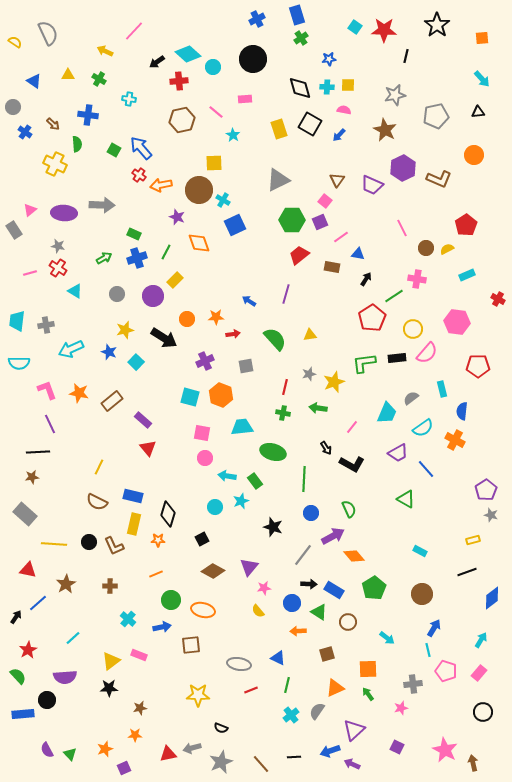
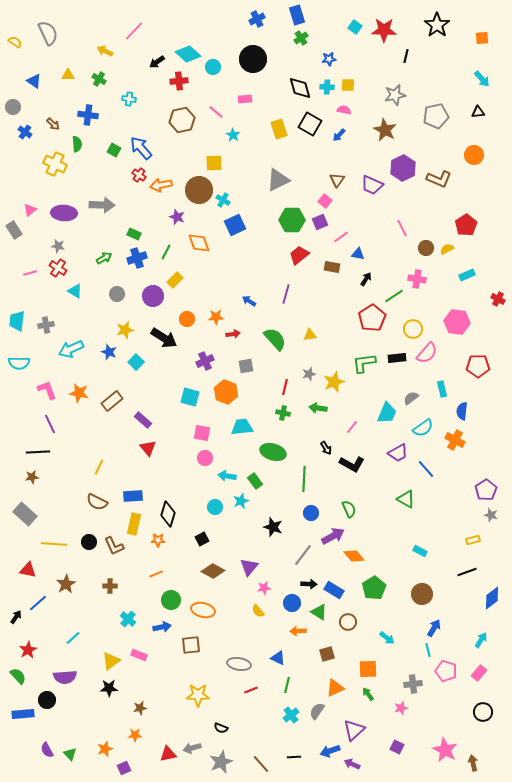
orange hexagon at (221, 395): moved 5 px right, 3 px up
blue rectangle at (133, 496): rotated 18 degrees counterclockwise
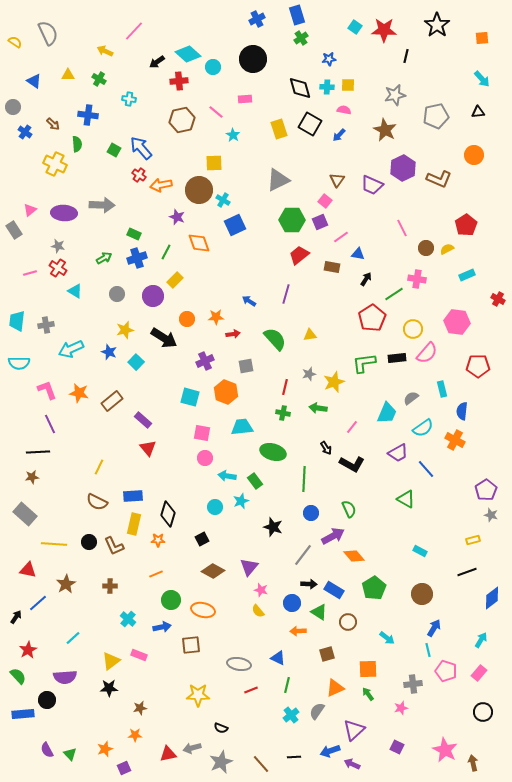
green line at (394, 296): moved 2 px up
pink star at (264, 588): moved 3 px left, 2 px down; rotated 24 degrees clockwise
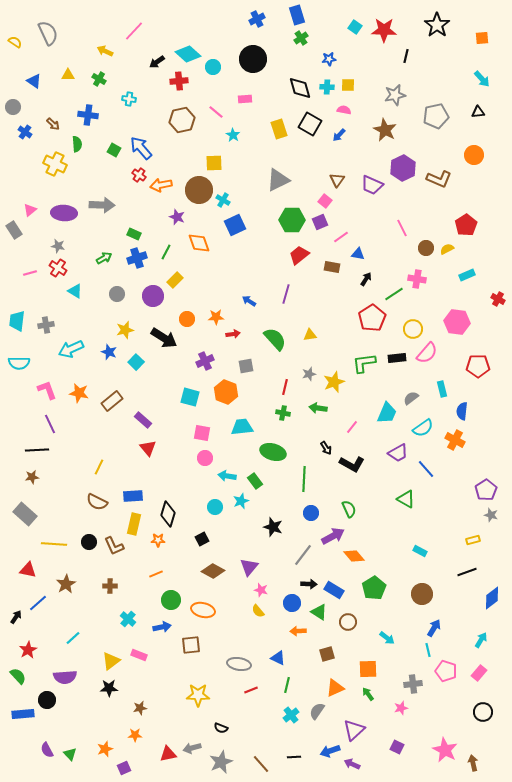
black line at (38, 452): moved 1 px left, 2 px up
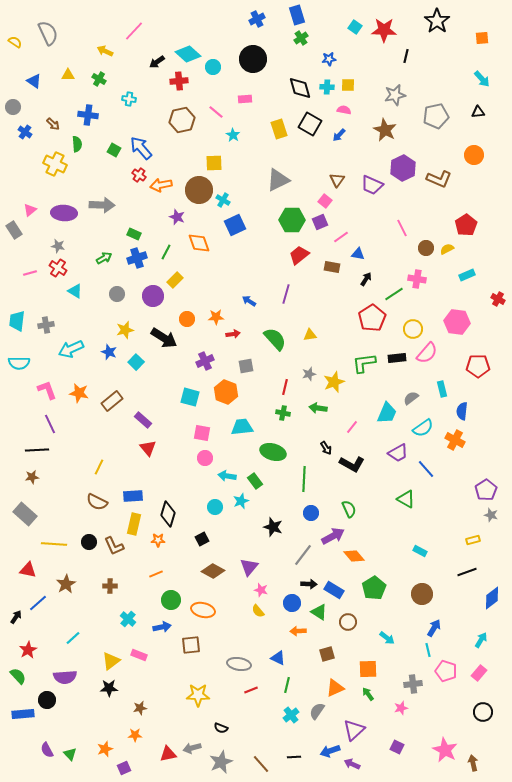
black star at (437, 25): moved 4 px up
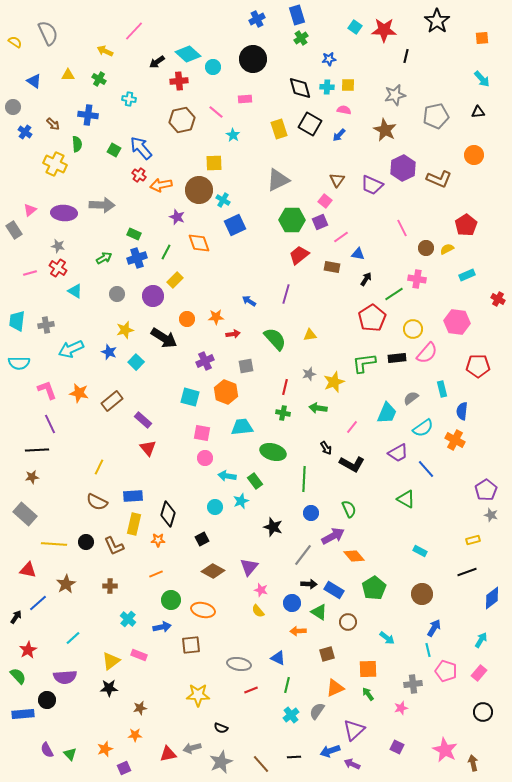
black circle at (89, 542): moved 3 px left
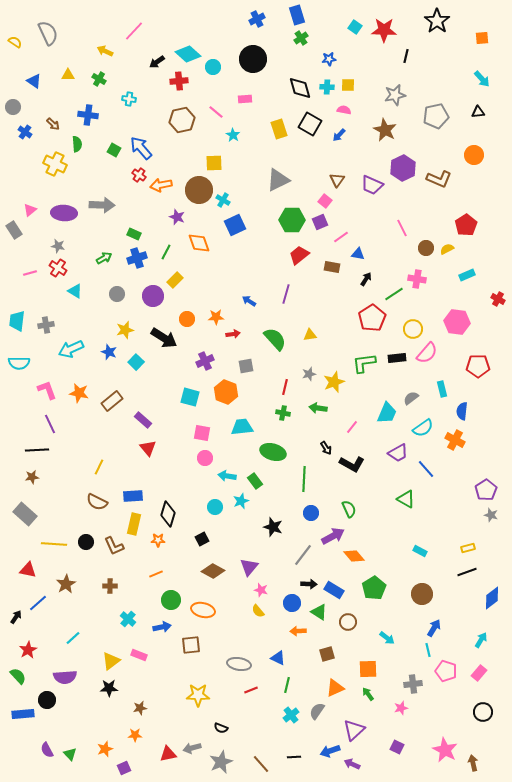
yellow rectangle at (473, 540): moved 5 px left, 8 px down
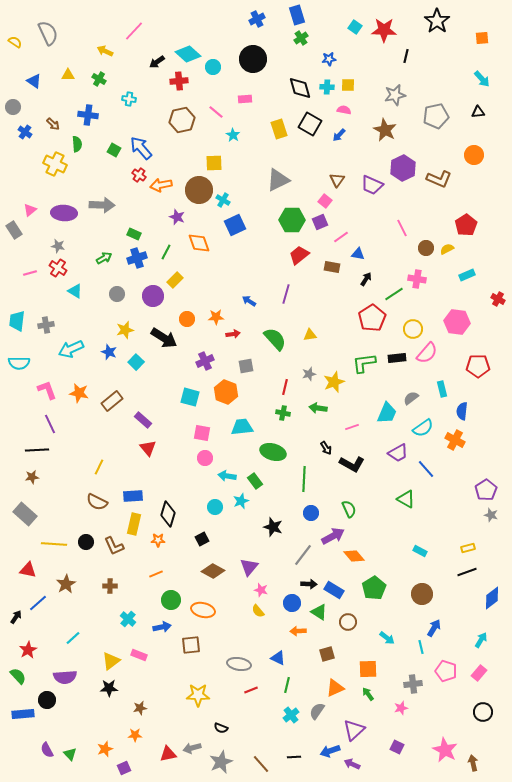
pink line at (352, 427): rotated 32 degrees clockwise
cyan line at (428, 650): moved 7 px left, 3 px up
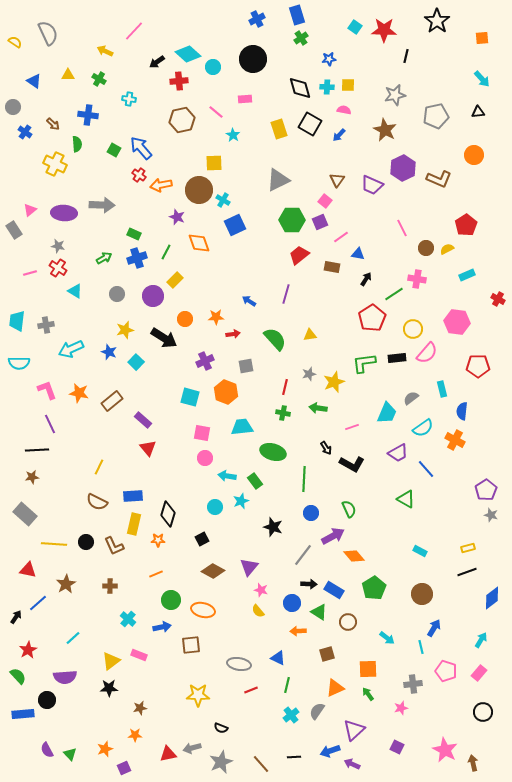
orange circle at (187, 319): moved 2 px left
